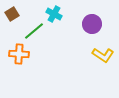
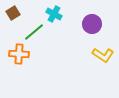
brown square: moved 1 px right, 1 px up
green line: moved 1 px down
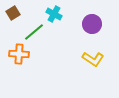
yellow L-shape: moved 10 px left, 4 px down
